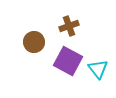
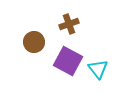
brown cross: moved 2 px up
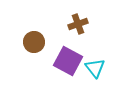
brown cross: moved 9 px right
cyan triangle: moved 3 px left, 1 px up
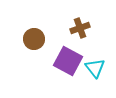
brown cross: moved 2 px right, 4 px down
brown circle: moved 3 px up
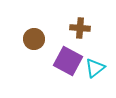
brown cross: rotated 24 degrees clockwise
cyan triangle: rotated 30 degrees clockwise
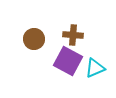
brown cross: moved 7 px left, 7 px down
cyan triangle: rotated 15 degrees clockwise
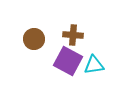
cyan triangle: moved 1 px left, 3 px up; rotated 15 degrees clockwise
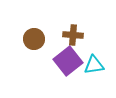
purple square: rotated 24 degrees clockwise
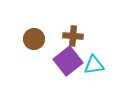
brown cross: moved 1 px down
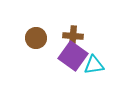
brown circle: moved 2 px right, 1 px up
purple square: moved 5 px right, 5 px up; rotated 16 degrees counterclockwise
